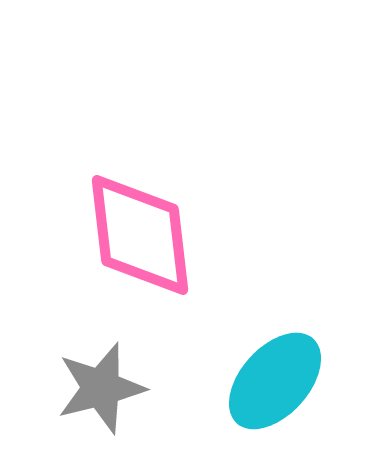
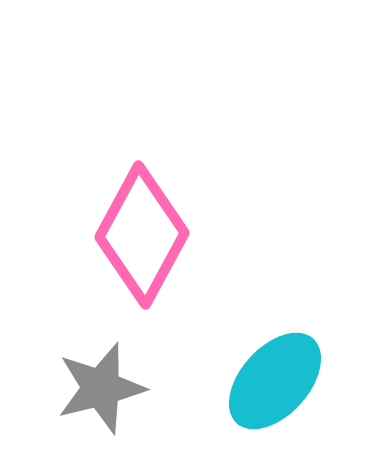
pink diamond: moved 2 px right; rotated 35 degrees clockwise
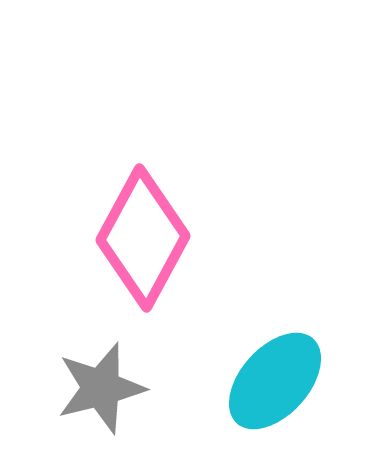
pink diamond: moved 1 px right, 3 px down
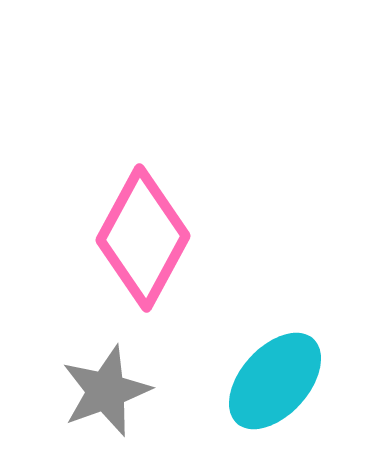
gray star: moved 5 px right, 3 px down; rotated 6 degrees counterclockwise
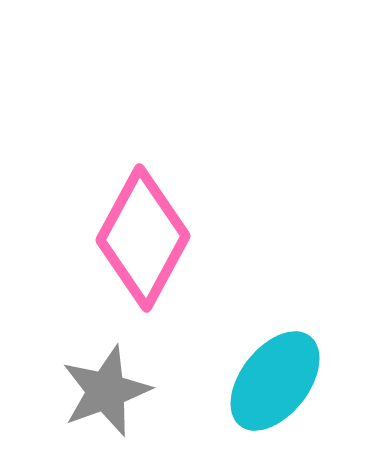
cyan ellipse: rotated 4 degrees counterclockwise
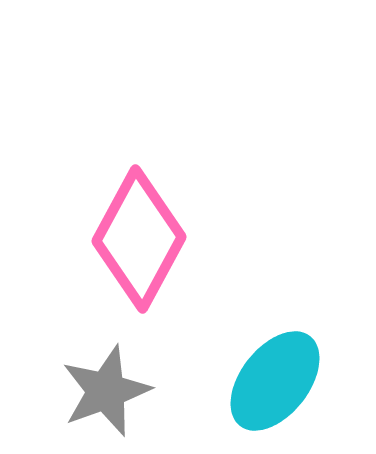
pink diamond: moved 4 px left, 1 px down
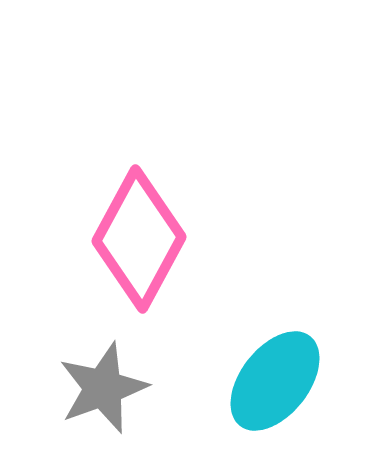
gray star: moved 3 px left, 3 px up
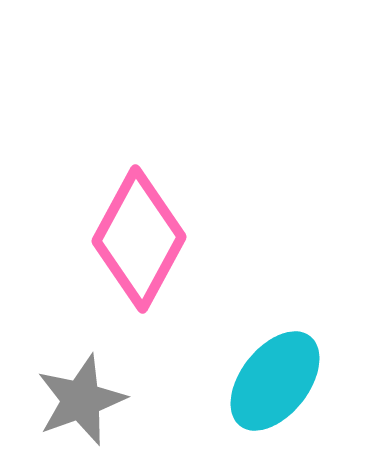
gray star: moved 22 px left, 12 px down
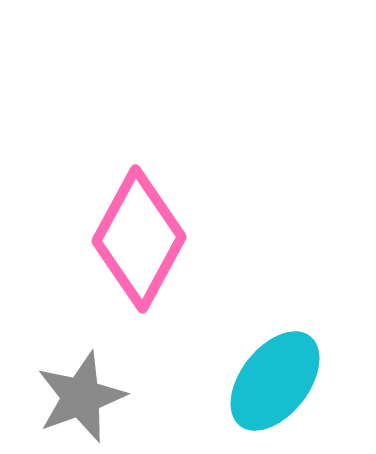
gray star: moved 3 px up
